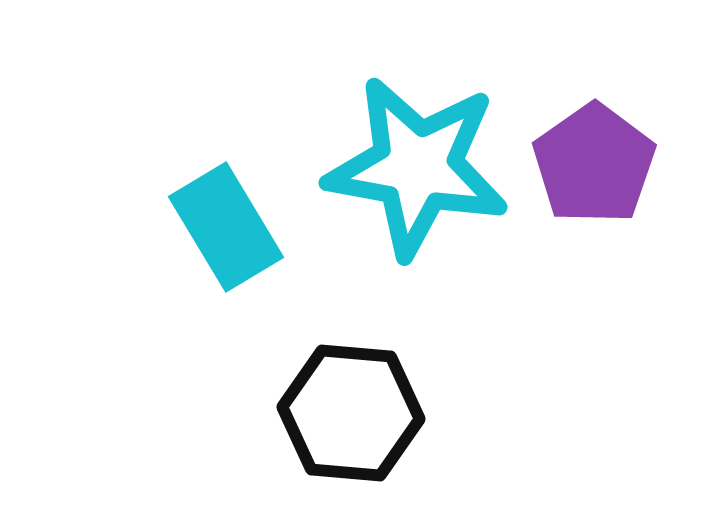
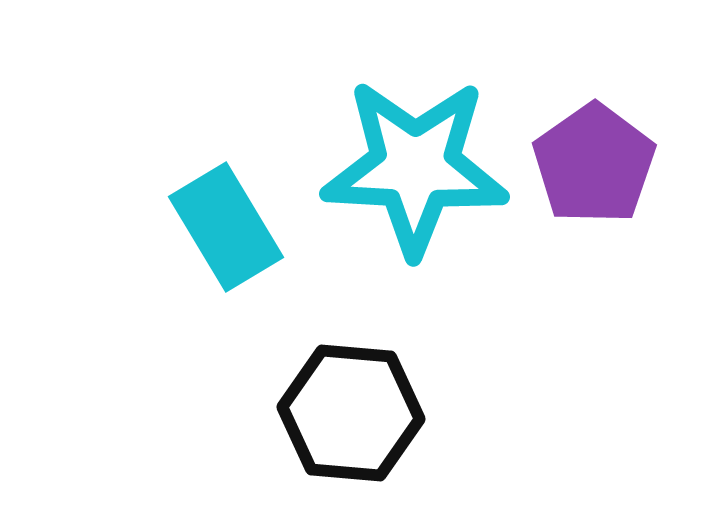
cyan star: moved 2 px left; rotated 7 degrees counterclockwise
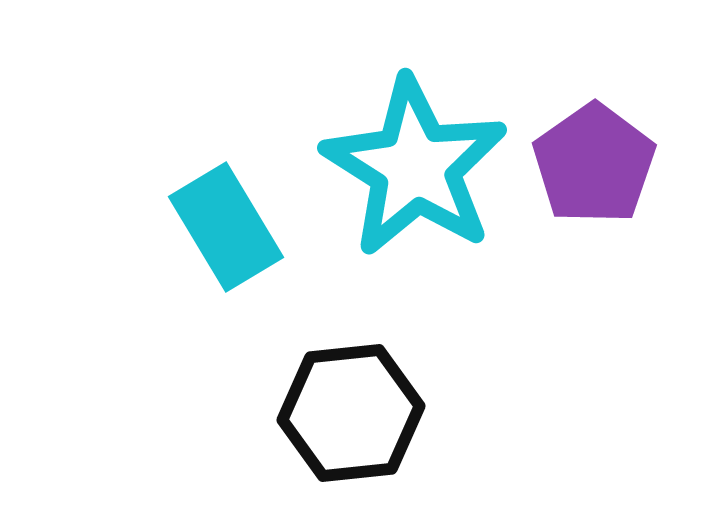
cyan star: rotated 29 degrees clockwise
black hexagon: rotated 11 degrees counterclockwise
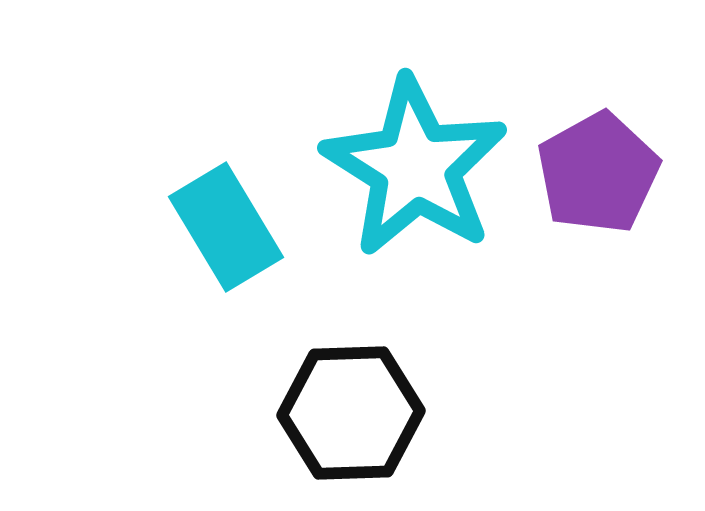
purple pentagon: moved 4 px right, 9 px down; rotated 6 degrees clockwise
black hexagon: rotated 4 degrees clockwise
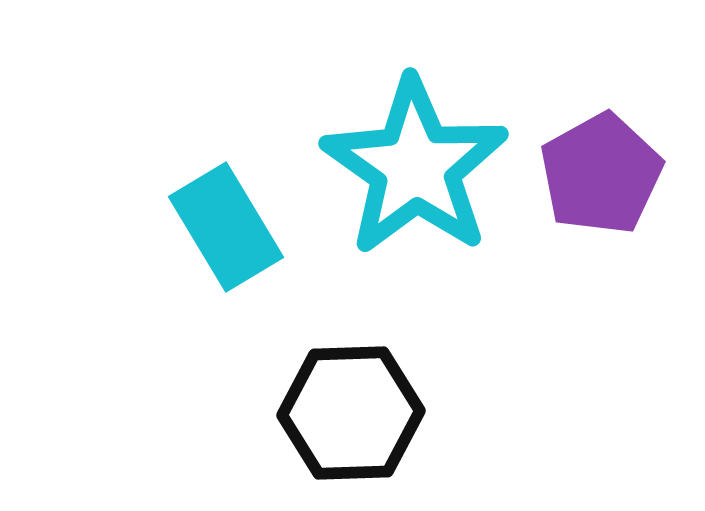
cyan star: rotated 3 degrees clockwise
purple pentagon: moved 3 px right, 1 px down
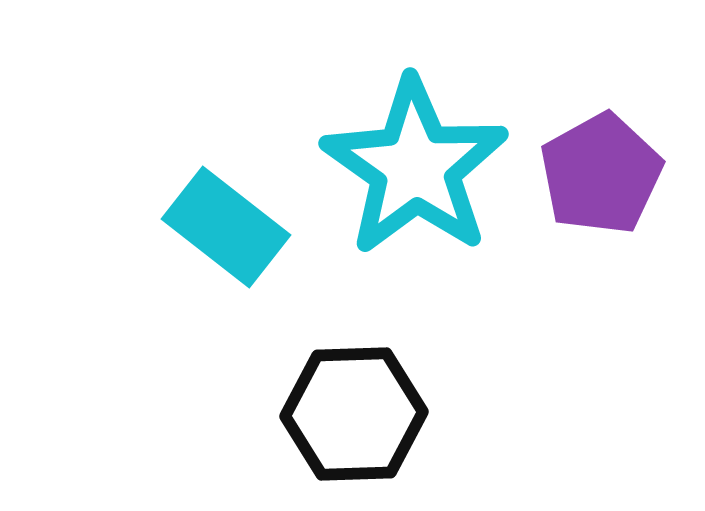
cyan rectangle: rotated 21 degrees counterclockwise
black hexagon: moved 3 px right, 1 px down
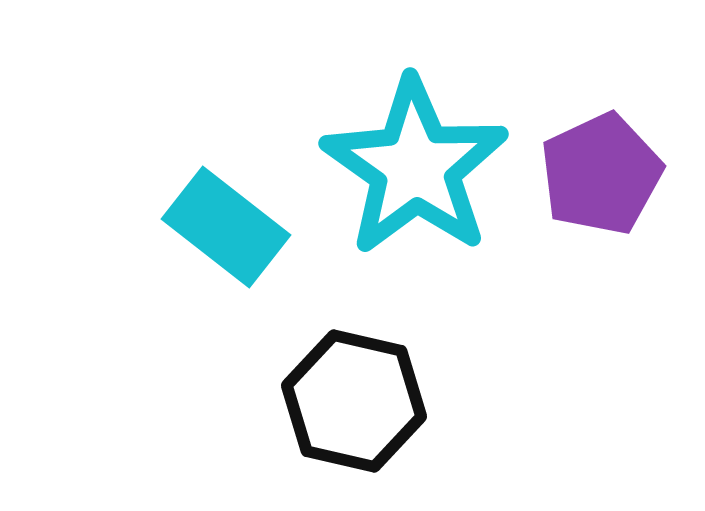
purple pentagon: rotated 4 degrees clockwise
black hexagon: moved 13 px up; rotated 15 degrees clockwise
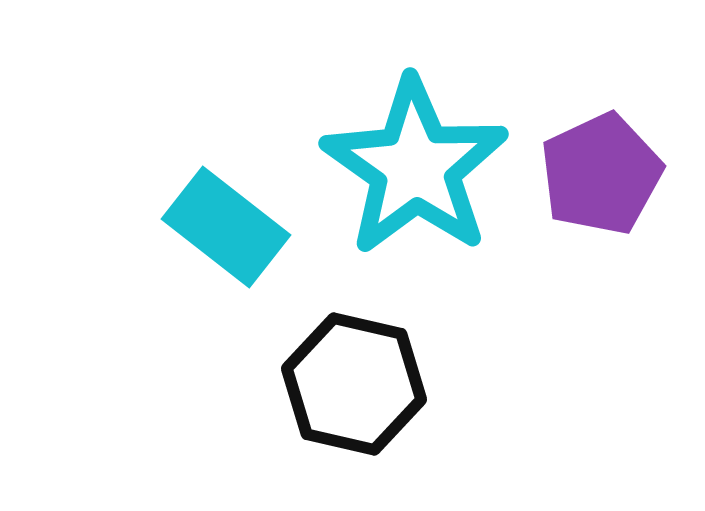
black hexagon: moved 17 px up
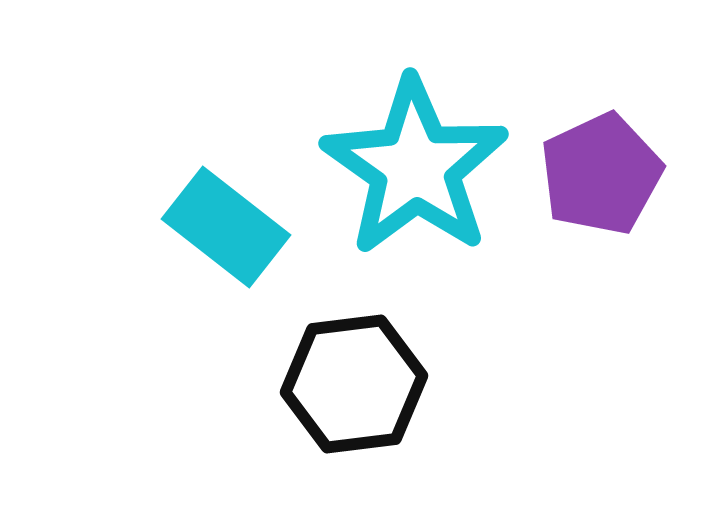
black hexagon: rotated 20 degrees counterclockwise
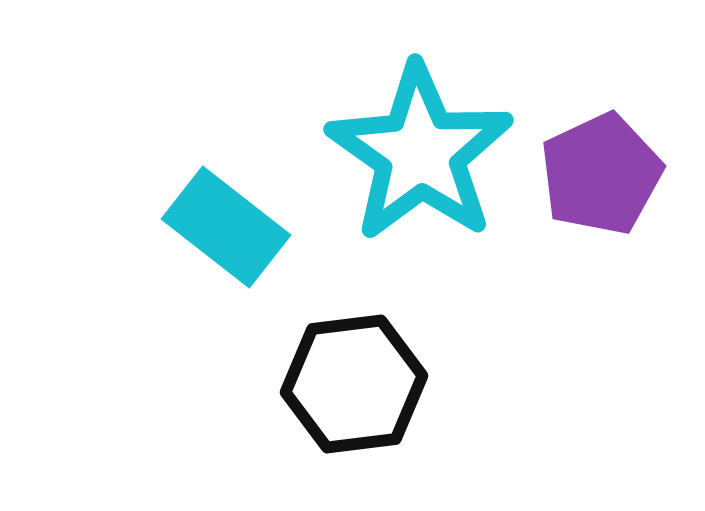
cyan star: moved 5 px right, 14 px up
